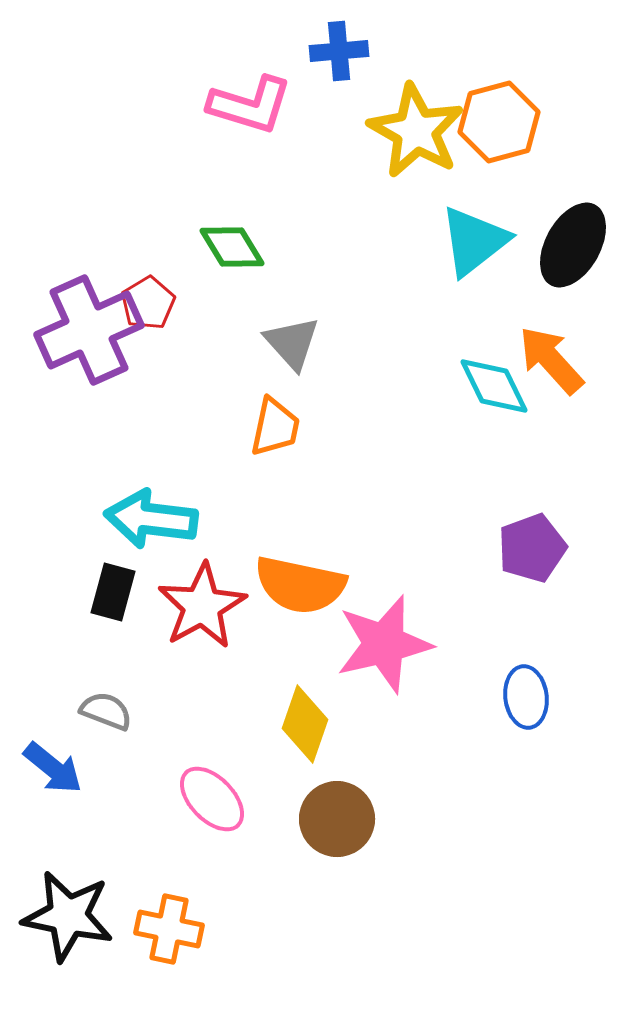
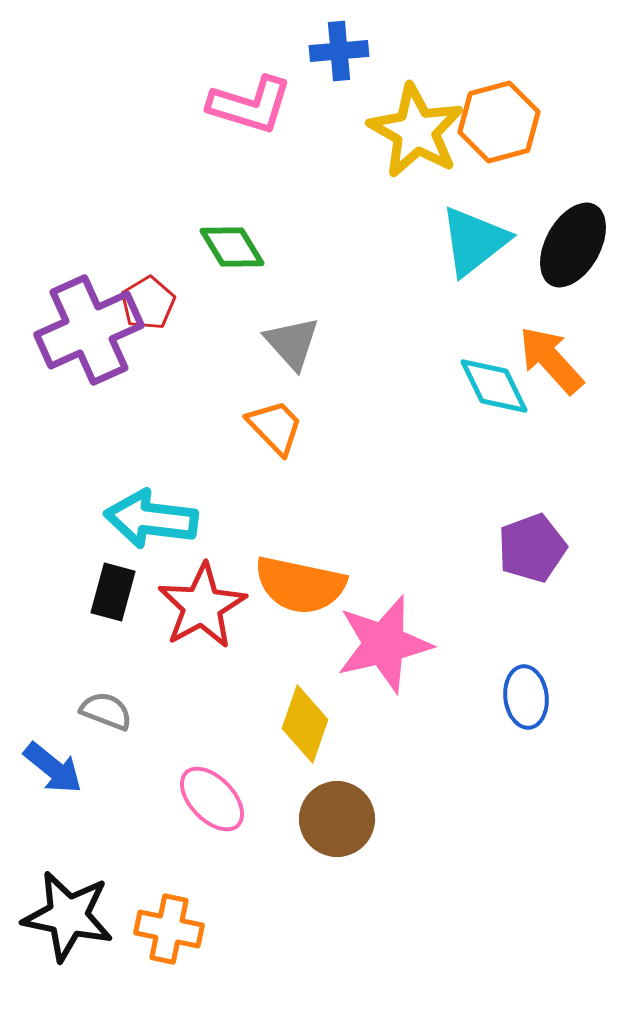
orange trapezoid: rotated 56 degrees counterclockwise
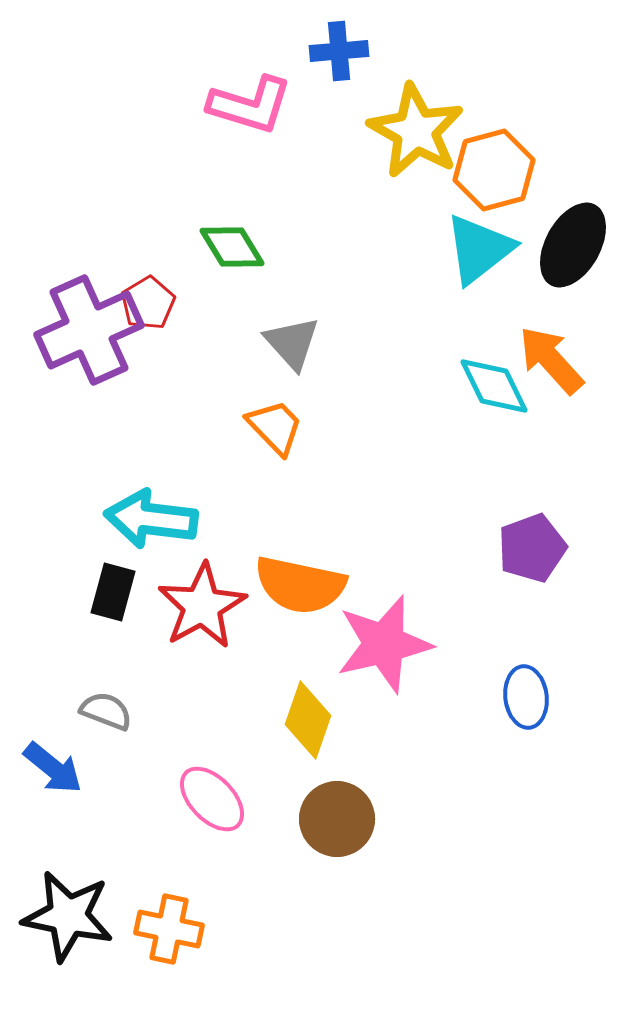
orange hexagon: moved 5 px left, 48 px down
cyan triangle: moved 5 px right, 8 px down
yellow diamond: moved 3 px right, 4 px up
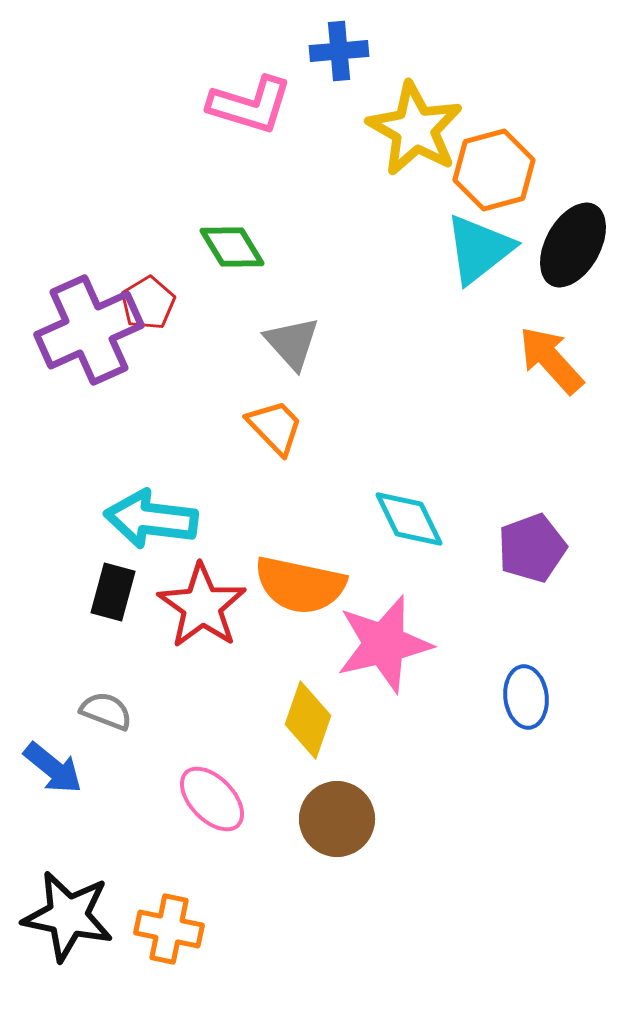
yellow star: moved 1 px left, 2 px up
cyan diamond: moved 85 px left, 133 px down
red star: rotated 8 degrees counterclockwise
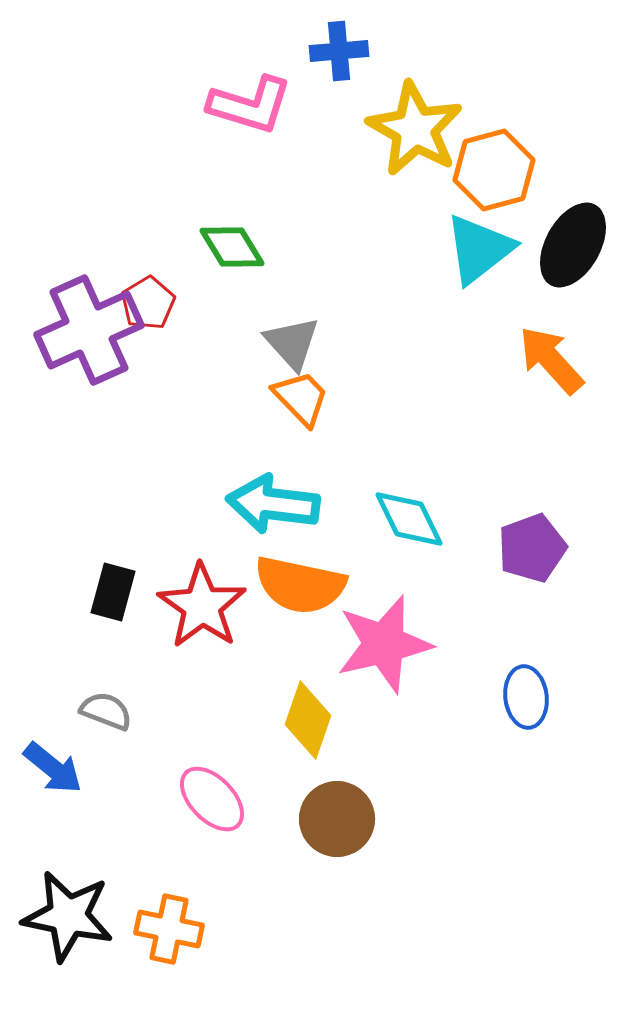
orange trapezoid: moved 26 px right, 29 px up
cyan arrow: moved 122 px right, 15 px up
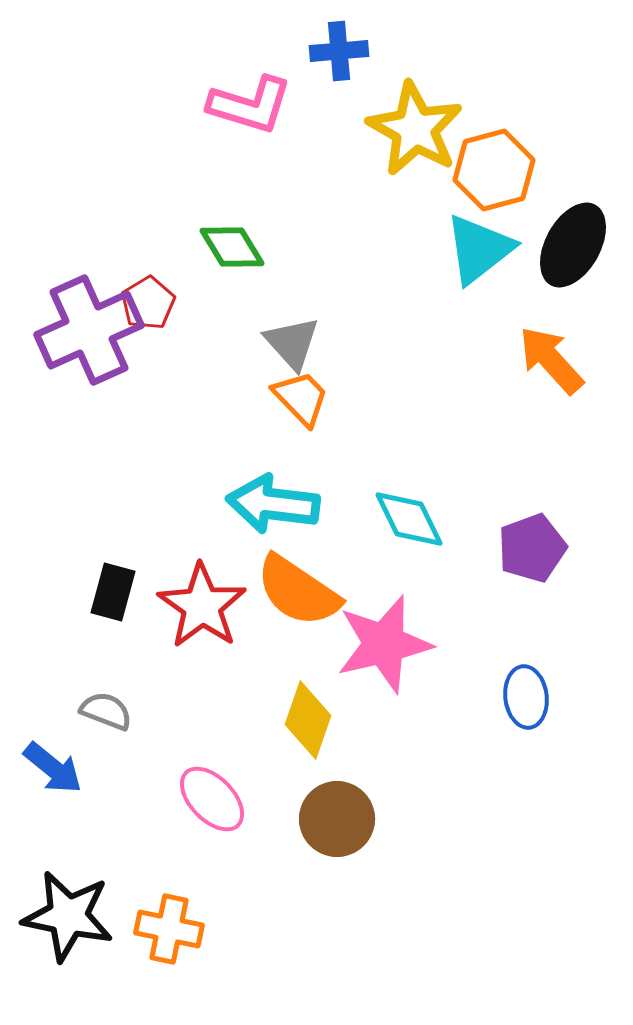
orange semicircle: moved 2 px left, 6 px down; rotated 22 degrees clockwise
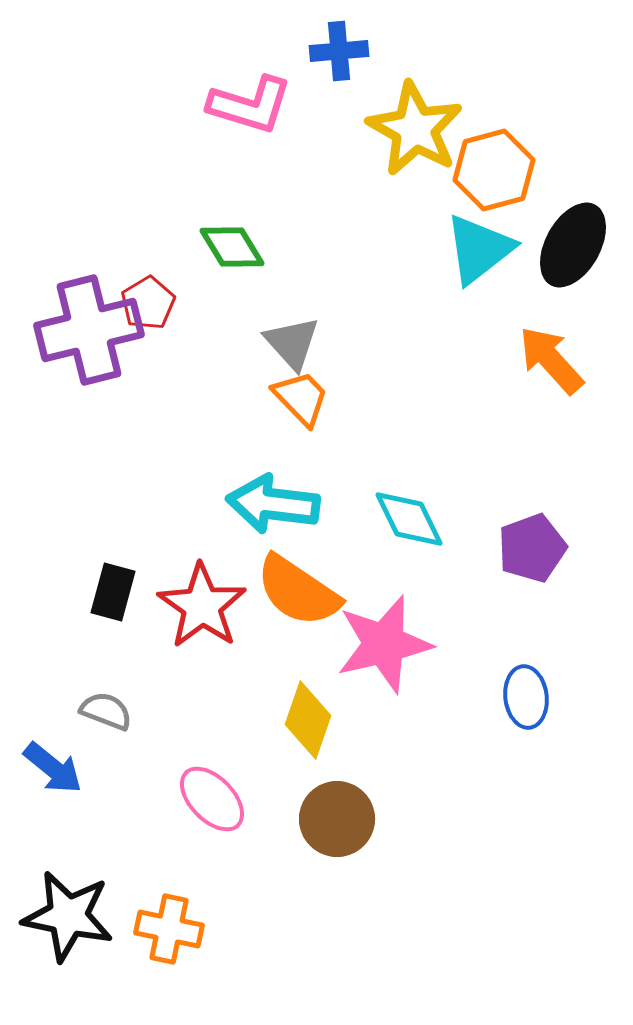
purple cross: rotated 10 degrees clockwise
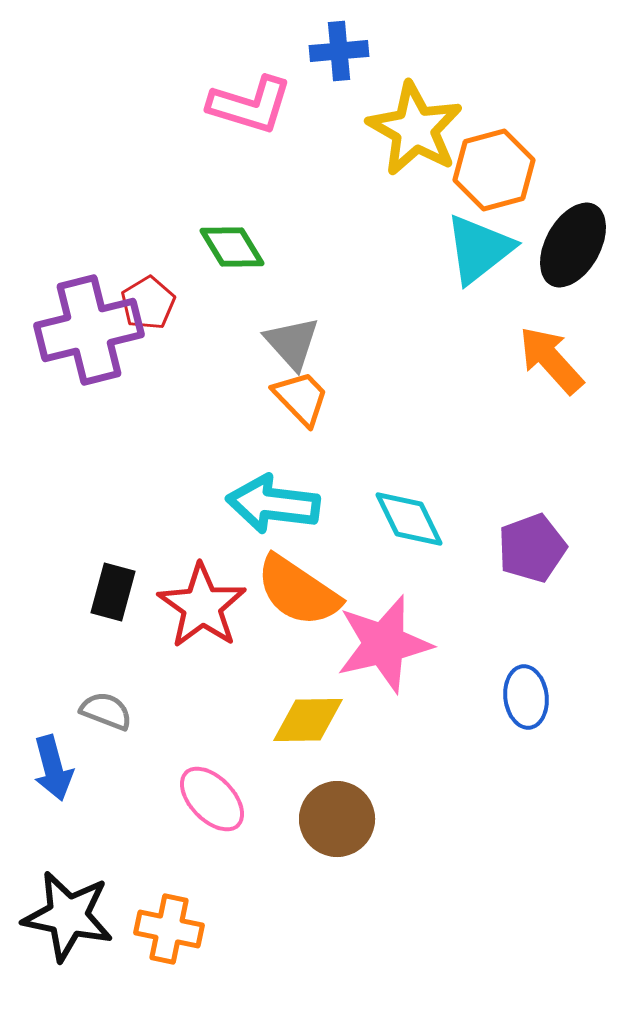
yellow diamond: rotated 70 degrees clockwise
blue arrow: rotated 36 degrees clockwise
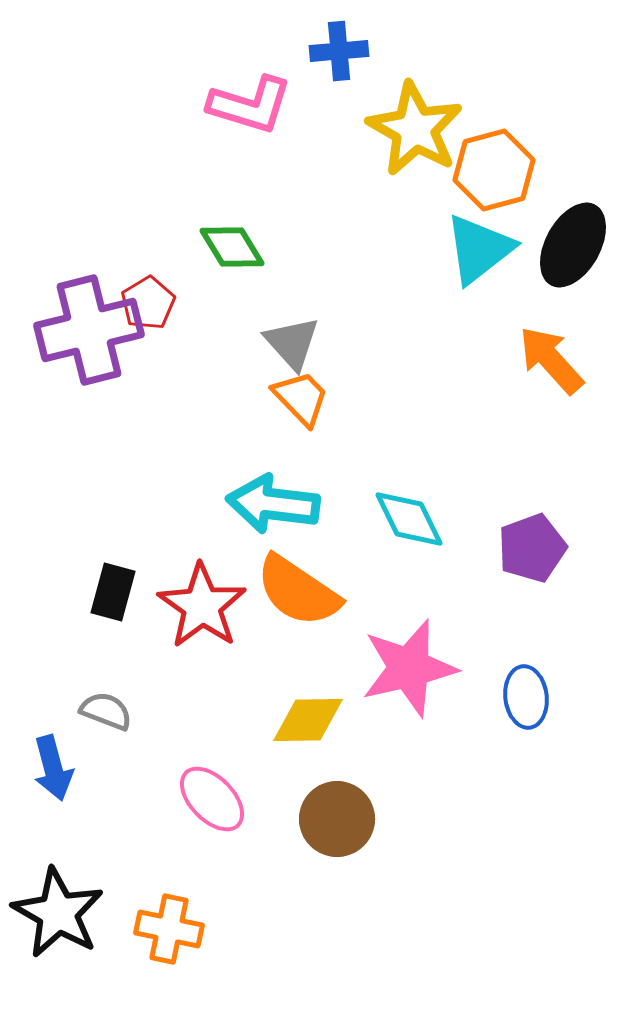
pink star: moved 25 px right, 24 px down
black star: moved 10 px left, 3 px up; rotated 18 degrees clockwise
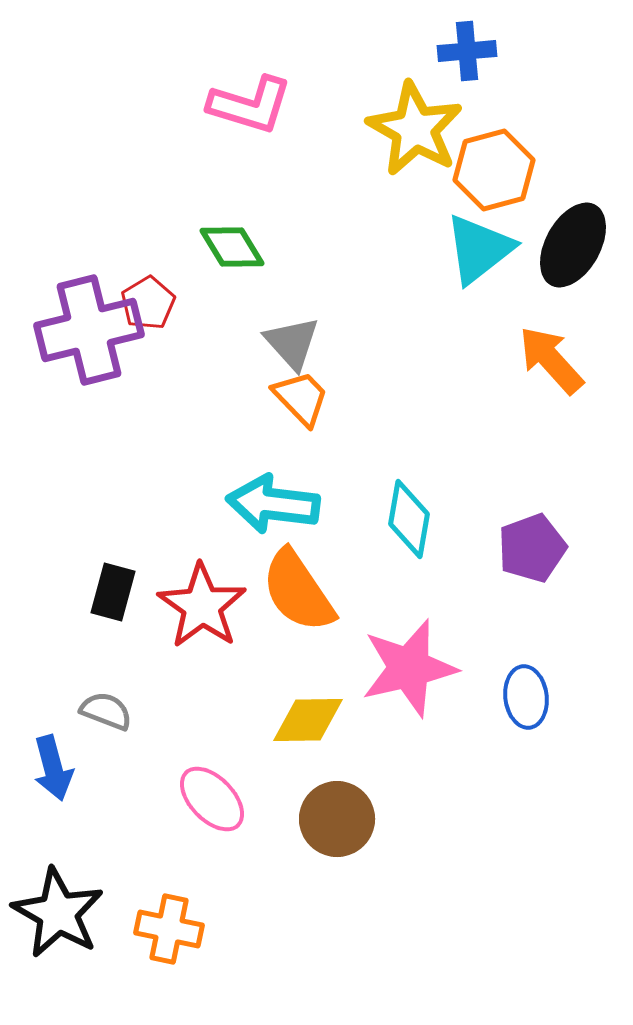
blue cross: moved 128 px right
cyan diamond: rotated 36 degrees clockwise
orange semicircle: rotated 22 degrees clockwise
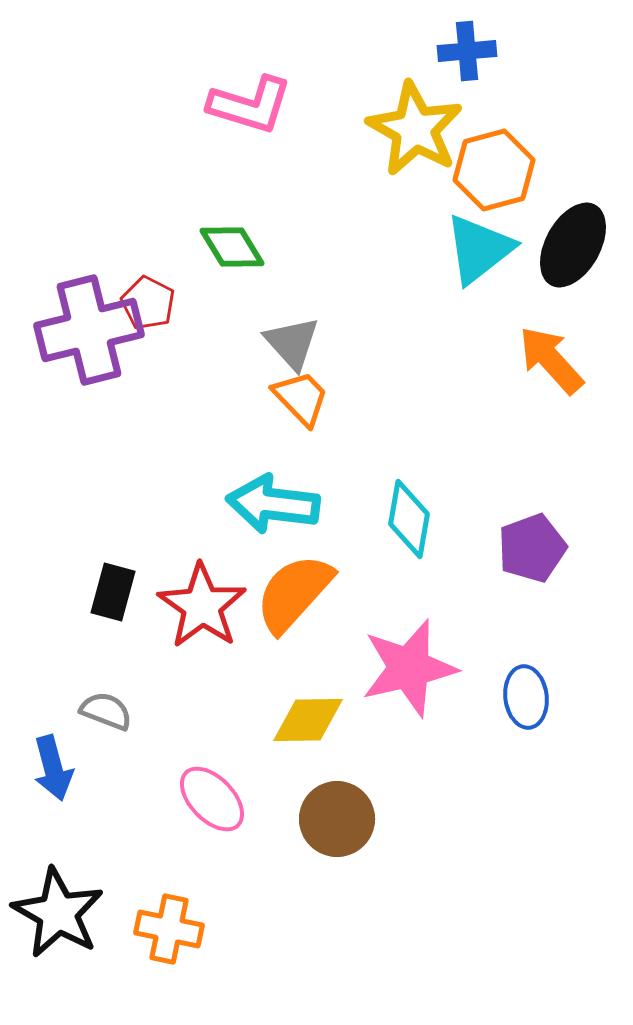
red pentagon: rotated 14 degrees counterclockwise
orange semicircle: moved 4 px left, 2 px down; rotated 76 degrees clockwise
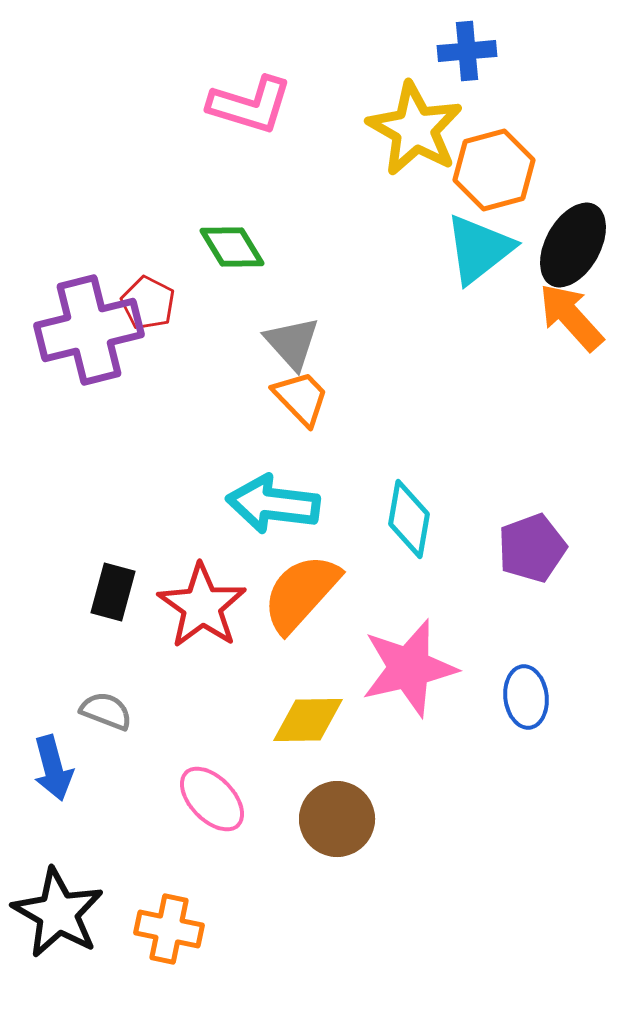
orange arrow: moved 20 px right, 43 px up
orange semicircle: moved 7 px right
